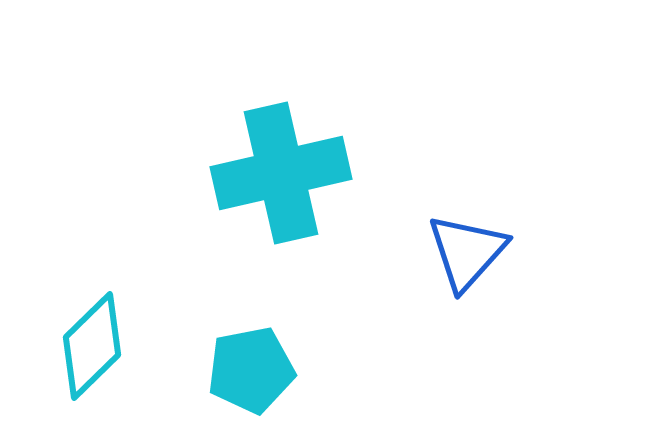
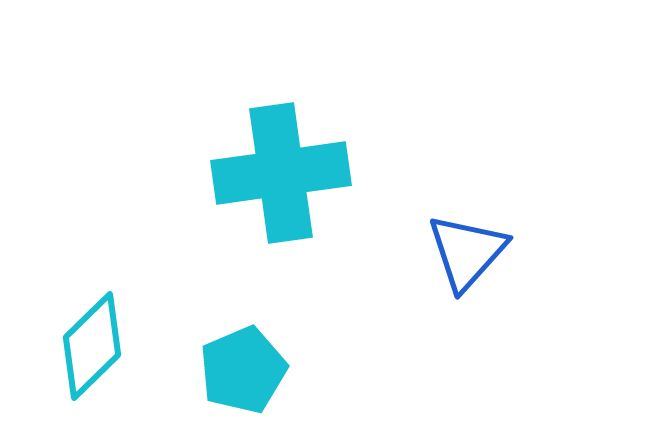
cyan cross: rotated 5 degrees clockwise
cyan pentagon: moved 8 px left; rotated 12 degrees counterclockwise
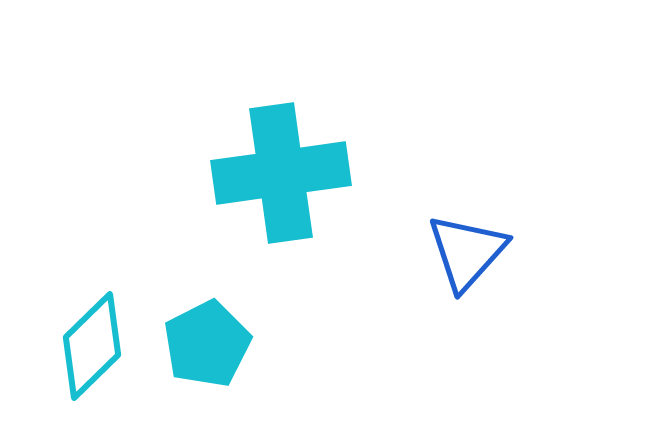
cyan pentagon: moved 36 px left, 26 px up; rotated 4 degrees counterclockwise
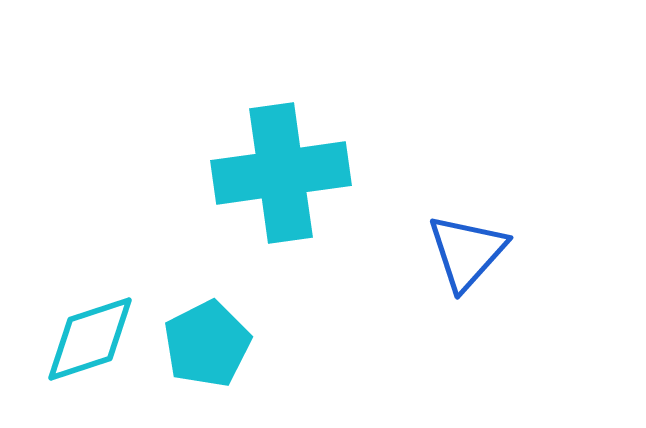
cyan diamond: moved 2 px left, 7 px up; rotated 26 degrees clockwise
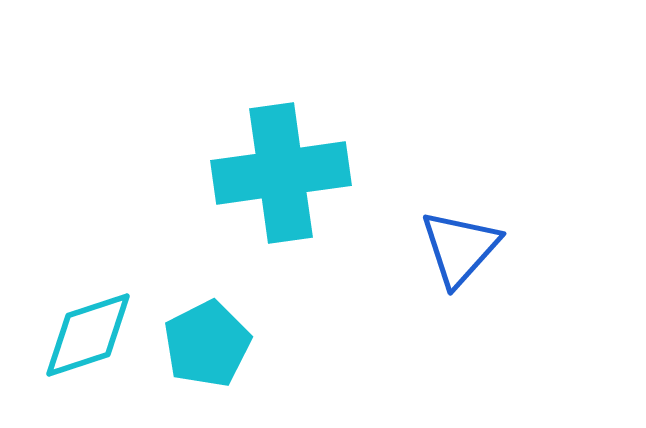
blue triangle: moved 7 px left, 4 px up
cyan diamond: moved 2 px left, 4 px up
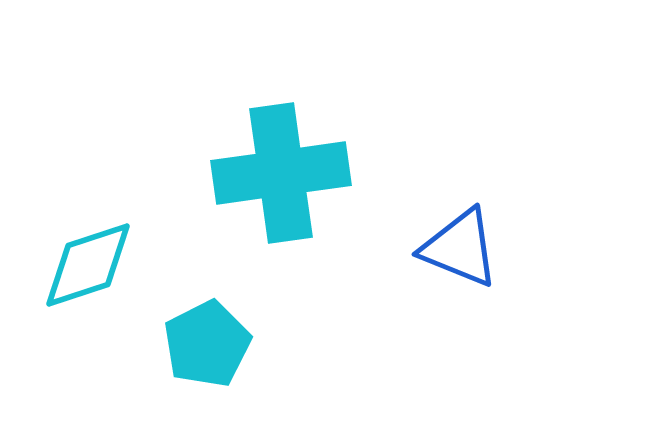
blue triangle: rotated 50 degrees counterclockwise
cyan diamond: moved 70 px up
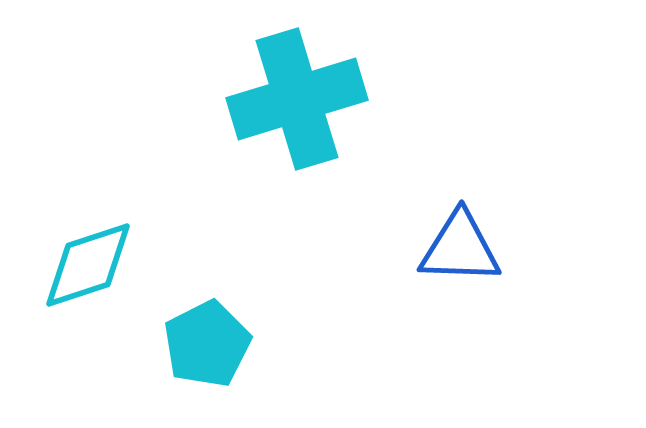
cyan cross: moved 16 px right, 74 px up; rotated 9 degrees counterclockwise
blue triangle: rotated 20 degrees counterclockwise
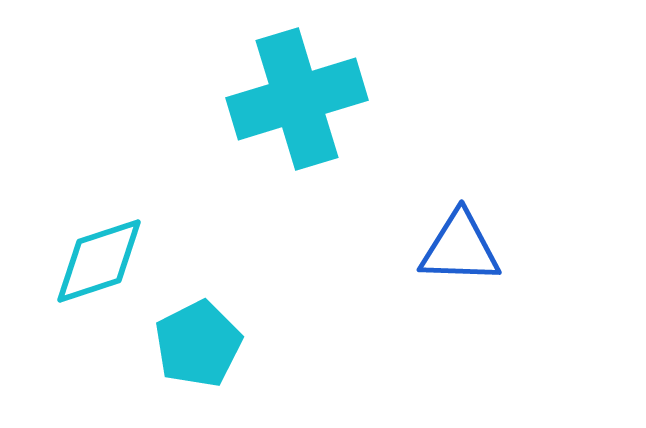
cyan diamond: moved 11 px right, 4 px up
cyan pentagon: moved 9 px left
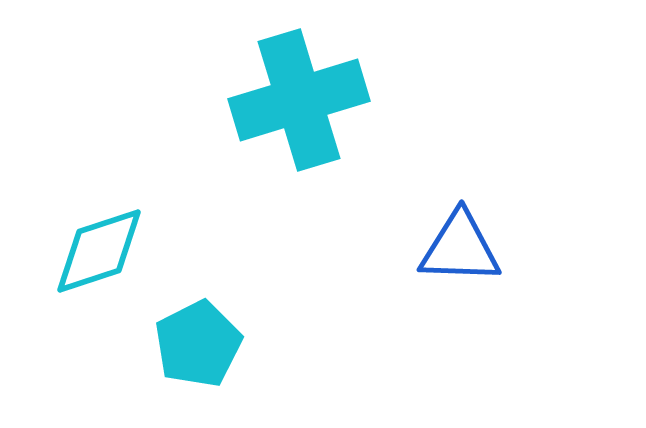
cyan cross: moved 2 px right, 1 px down
cyan diamond: moved 10 px up
